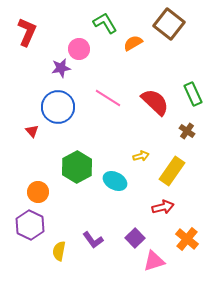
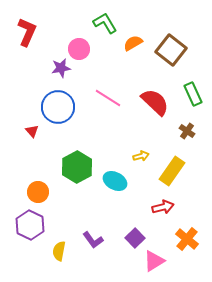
brown square: moved 2 px right, 26 px down
pink triangle: rotated 15 degrees counterclockwise
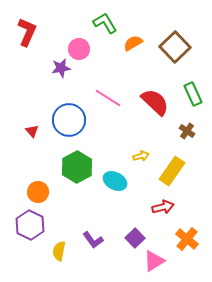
brown square: moved 4 px right, 3 px up; rotated 8 degrees clockwise
blue circle: moved 11 px right, 13 px down
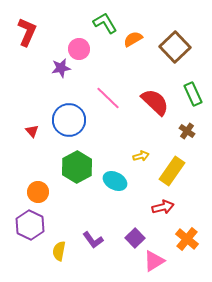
orange semicircle: moved 4 px up
pink line: rotated 12 degrees clockwise
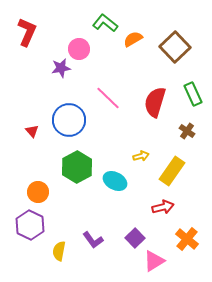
green L-shape: rotated 20 degrees counterclockwise
red semicircle: rotated 116 degrees counterclockwise
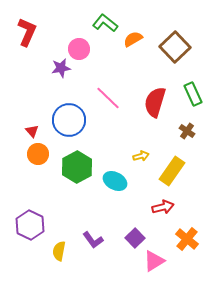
orange circle: moved 38 px up
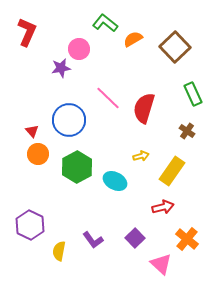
red semicircle: moved 11 px left, 6 px down
pink triangle: moved 7 px right, 3 px down; rotated 45 degrees counterclockwise
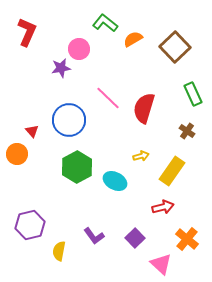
orange circle: moved 21 px left
purple hexagon: rotated 20 degrees clockwise
purple L-shape: moved 1 px right, 4 px up
